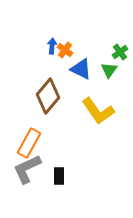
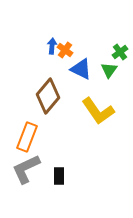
orange rectangle: moved 2 px left, 6 px up; rotated 8 degrees counterclockwise
gray L-shape: moved 1 px left
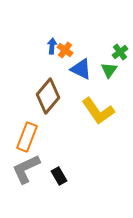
black rectangle: rotated 30 degrees counterclockwise
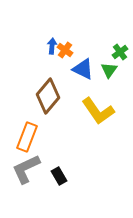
blue triangle: moved 2 px right
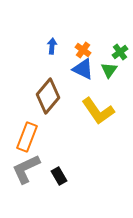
orange cross: moved 18 px right
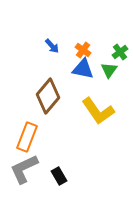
blue arrow: rotated 133 degrees clockwise
blue triangle: rotated 15 degrees counterclockwise
gray L-shape: moved 2 px left
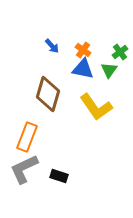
brown diamond: moved 2 px up; rotated 24 degrees counterclockwise
yellow L-shape: moved 2 px left, 4 px up
black rectangle: rotated 42 degrees counterclockwise
